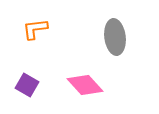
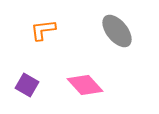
orange L-shape: moved 8 px right, 1 px down
gray ellipse: moved 2 px right, 6 px up; rotated 32 degrees counterclockwise
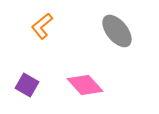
orange L-shape: moved 1 px left, 4 px up; rotated 32 degrees counterclockwise
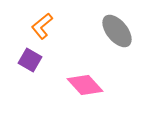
purple square: moved 3 px right, 25 px up
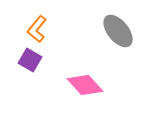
orange L-shape: moved 5 px left, 3 px down; rotated 12 degrees counterclockwise
gray ellipse: moved 1 px right
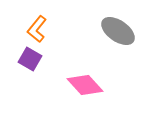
gray ellipse: rotated 16 degrees counterclockwise
purple square: moved 1 px up
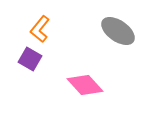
orange L-shape: moved 3 px right
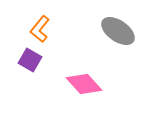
purple square: moved 1 px down
pink diamond: moved 1 px left, 1 px up
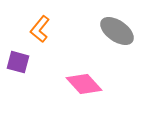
gray ellipse: moved 1 px left
purple square: moved 12 px left, 2 px down; rotated 15 degrees counterclockwise
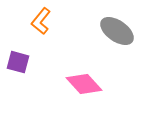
orange L-shape: moved 1 px right, 8 px up
